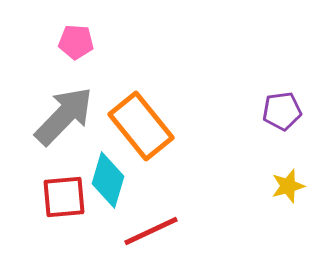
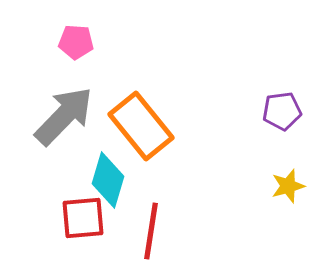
red square: moved 19 px right, 21 px down
red line: rotated 56 degrees counterclockwise
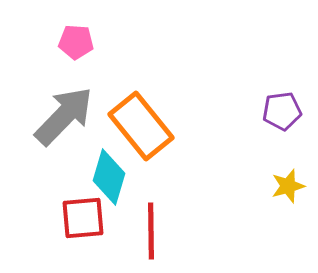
cyan diamond: moved 1 px right, 3 px up
red line: rotated 10 degrees counterclockwise
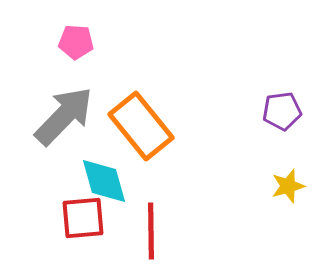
cyan diamond: moved 5 px left, 4 px down; rotated 32 degrees counterclockwise
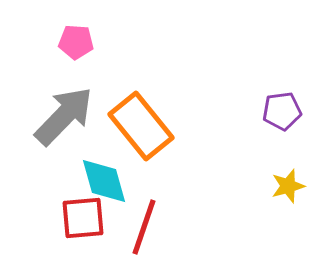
red line: moved 7 px left, 4 px up; rotated 20 degrees clockwise
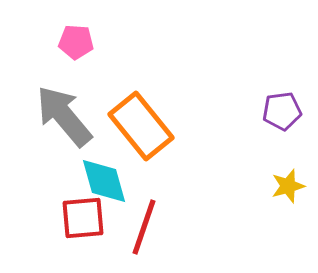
gray arrow: rotated 84 degrees counterclockwise
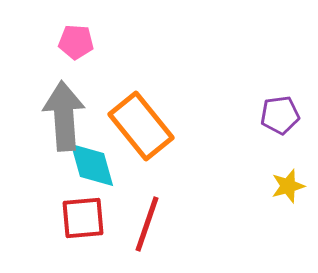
purple pentagon: moved 2 px left, 4 px down
gray arrow: rotated 36 degrees clockwise
cyan diamond: moved 12 px left, 16 px up
red line: moved 3 px right, 3 px up
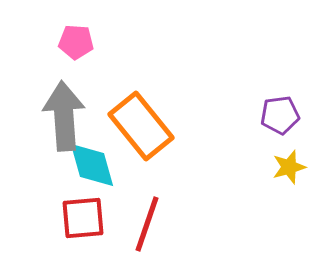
yellow star: moved 1 px right, 19 px up
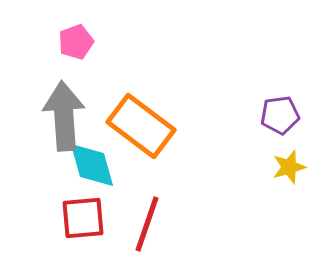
pink pentagon: rotated 24 degrees counterclockwise
orange rectangle: rotated 14 degrees counterclockwise
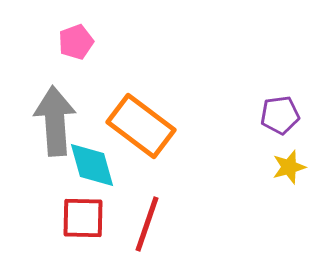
gray arrow: moved 9 px left, 5 px down
red square: rotated 6 degrees clockwise
